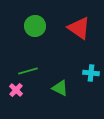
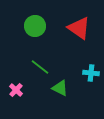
green line: moved 12 px right, 4 px up; rotated 54 degrees clockwise
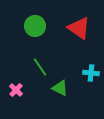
green line: rotated 18 degrees clockwise
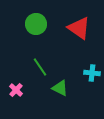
green circle: moved 1 px right, 2 px up
cyan cross: moved 1 px right
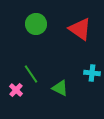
red triangle: moved 1 px right, 1 px down
green line: moved 9 px left, 7 px down
